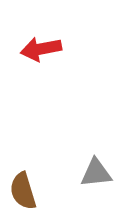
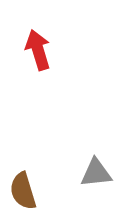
red arrow: moved 3 px left, 1 px down; rotated 84 degrees clockwise
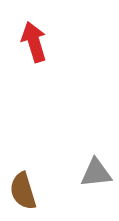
red arrow: moved 4 px left, 8 px up
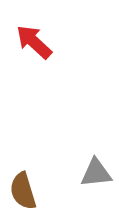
red arrow: rotated 30 degrees counterclockwise
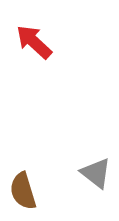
gray triangle: rotated 44 degrees clockwise
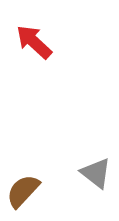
brown semicircle: rotated 60 degrees clockwise
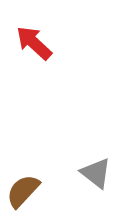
red arrow: moved 1 px down
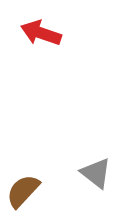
red arrow: moved 7 px right, 10 px up; rotated 24 degrees counterclockwise
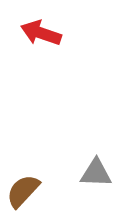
gray triangle: rotated 36 degrees counterclockwise
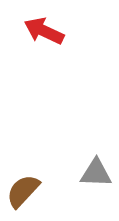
red arrow: moved 3 px right, 2 px up; rotated 6 degrees clockwise
